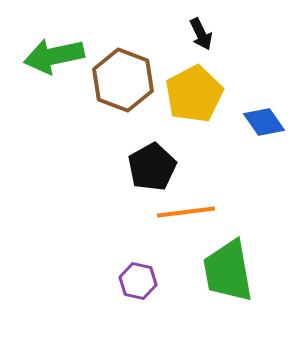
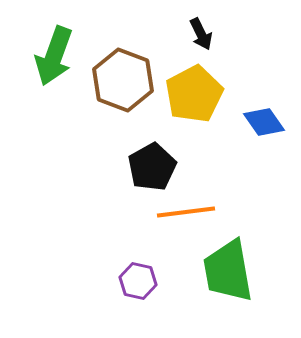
green arrow: rotated 58 degrees counterclockwise
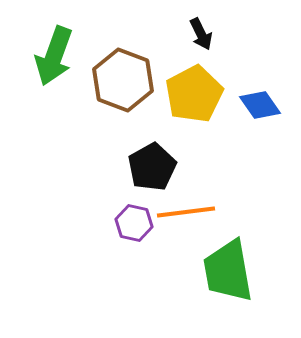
blue diamond: moved 4 px left, 17 px up
purple hexagon: moved 4 px left, 58 px up
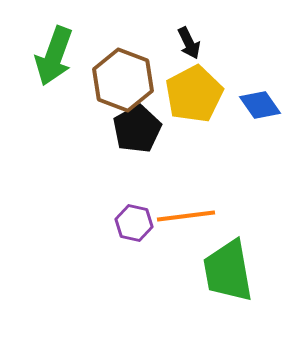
black arrow: moved 12 px left, 9 px down
black pentagon: moved 15 px left, 38 px up
orange line: moved 4 px down
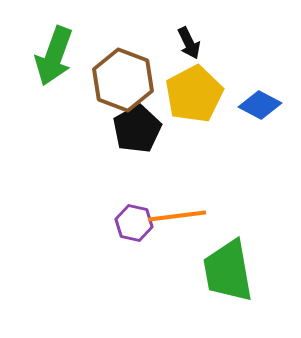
blue diamond: rotated 27 degrees counterclockwise
orange line: moved 9 px left
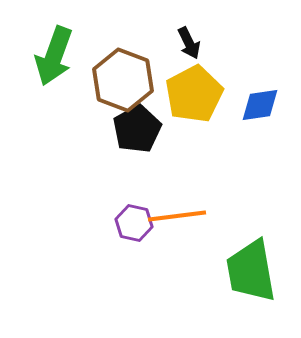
blue diamond: rotated 36 degrees counterclockwise
green trapezoid: moved 23 px right
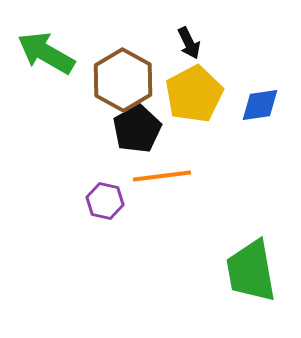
green arrow: moved 8 px left, 3 px up; rotated 100 degrees clockwise
brown hexagon: rotated 8 degrees clockwise
orange line: moved 15 px left, 40 px up
purple hexagon: moved 29 px left, 22 px up
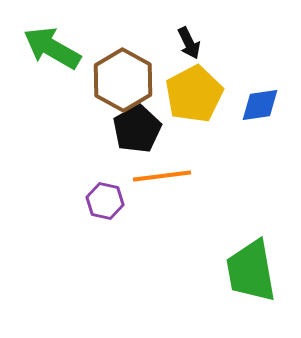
green arrow: moved 6 px right, 5 px up
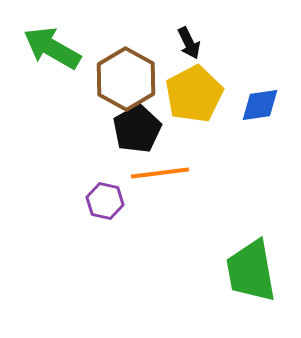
brown hexagon: moved 3 px right, 1 px up
orange line: moved 2 px left, 3 px up
